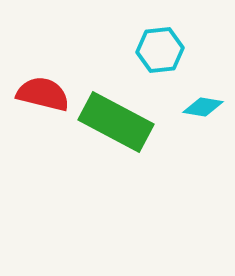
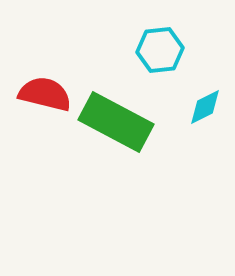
red semicircle: moved 2 px right
cyan diamond: moved 2 px right; rotated 36 degrees counterclockwise
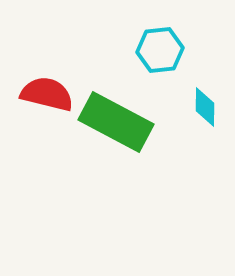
red semicircle: moved 2 px right
cyan diamond: rotated 63 degrees counterclockwise
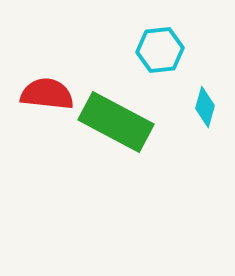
red semicircle: rotated 8 degrees counterclockwise
cyan diamond: rotated 15 degrees clockwise
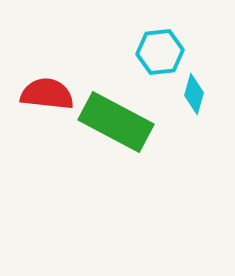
cyan hexagon: moved 2 px down
cyan diamond: moved 11 px left, 13 px up
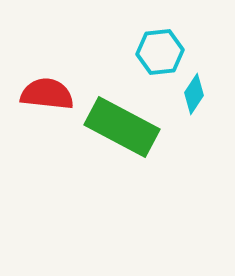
cyan diamond: rotated 18 degrees clockwise
green rectangle: moved 6 px right, 5 px down
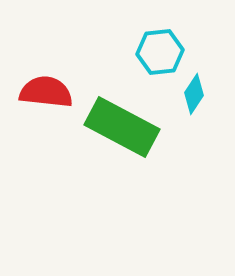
red semicircle: moved 1 px left, 2 px up
